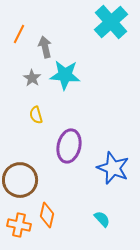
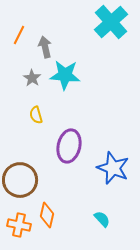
orange line: moved 1 px down
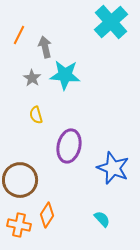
orange diamond: rotated 20 degrees clockwise
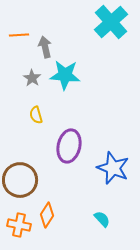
orange line: rotated 60 degrees clockwise
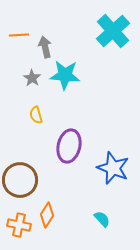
cyan cross: moved 2 px right, 9 px down
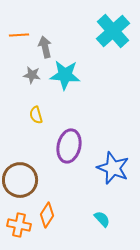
gray star: moved 3 px up; rotated 24 degrees counterclockwise
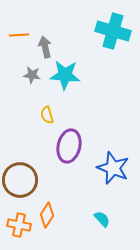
cyan cross: rotated 32 degrees counterclockwise
yellow semicircle: moved 11 px right
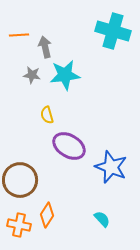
cyan star: rotated 12 degrees counterclockwise
purple ellipse: rotated 72 degrees counterclockwise
blue star: moved 2 px left, 1 px up
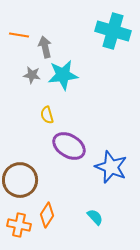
orange line: rotated 12 degrees clockwise
cyan star: moved 2 px left
cyan semicircle: moved 7 px left, 2 px up
